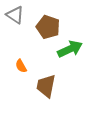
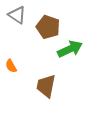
gray triangle: moved 2 px right
orange semicircle: moved 10 px left
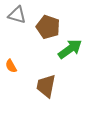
gray triangle: rotated 18 degrees counterclockwise
green arrow: rotated 10 degrees counterclockwise
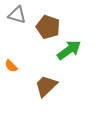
green arrow: moved 1 px left, 1 px down
orange semicircle: rotated 16 degrees counterclockwise
brown trapezoid: rotated 35 degrees clockwise
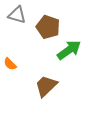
orange semicircle: moved 1 px left, 2 px up
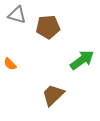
brown pentagon: rotated 25 degrees counterclockwise
green arrow: moved 13 px right, 10 px down
brown trapezoid: moved 7 px right, 9 px down
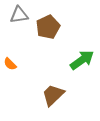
gray triangle: moved 2 px right; rotated 24 degrees counterclockwise
brown pentagon: rotated 20 degrees counterclockwise
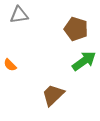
brown pentagon: moved 28 px right, 2 px down; rotated 30 degrees counterclockwise
green arrow: moved 2 px right, 1 px down
orange semicircle: moved 1 px down
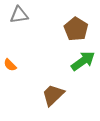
brown pentagon: rotated 15 degrees clockwise
green arrow: moved 1 px left
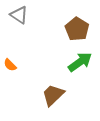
gray triangle: rotated 42 degrees clockwise
brown pentagon: moved 1 px right
green arrow: moved 3 px left, 1 px down
